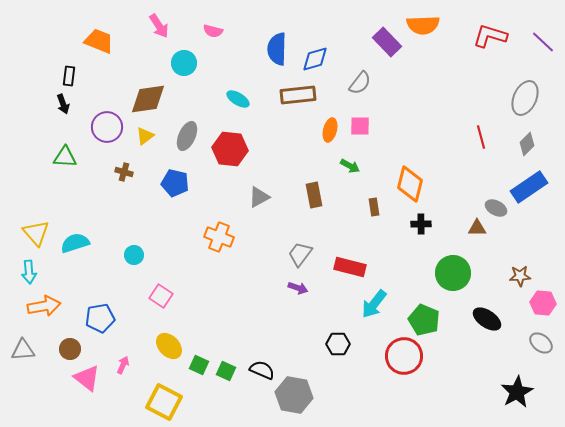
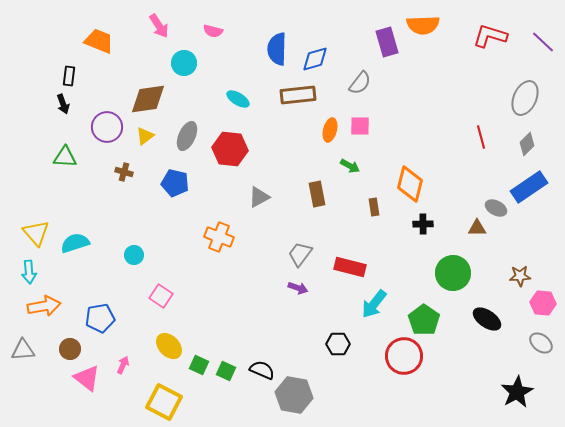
purple rectangle at (387, 42): rotated 28 degrees clockwise
brown rectangle at (314, 195): moved 3 px right, 1 px up
black cross at (421, 224): moved 2 px right
green pentagon at (424, 320): rotated 12 degrees clockwise
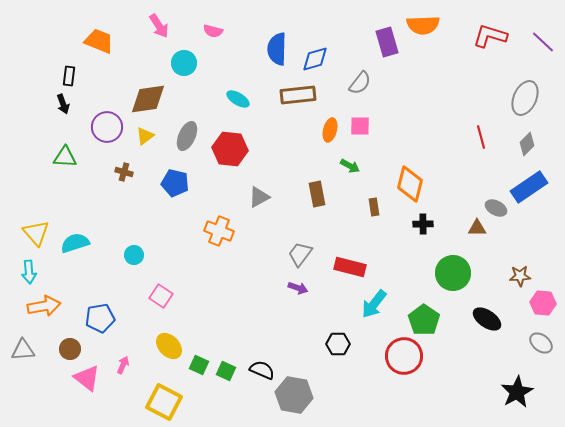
orange cross at (219, 237): moved 6 px up
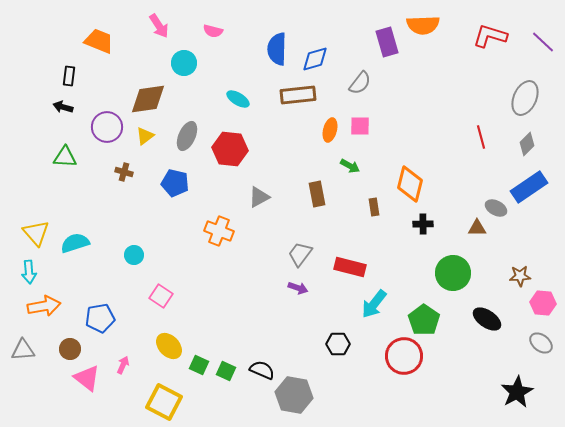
black arrow at (63, 104): moved 3 px down; rotated 126 degrees clockwise
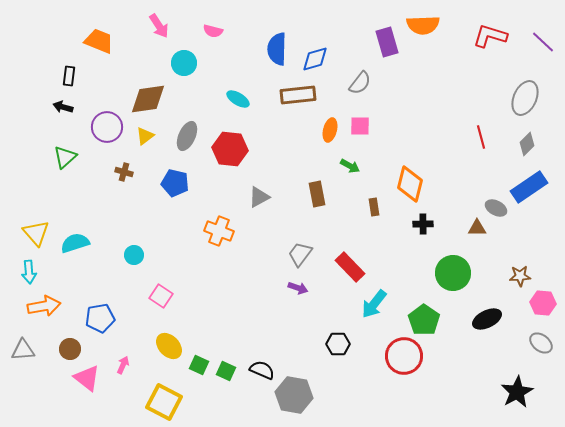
green triangle at (65, 157): rotated 45 degrees counterclockwise
red rectangle at (350, 267): rotated 32 degrees clockwise
black ellipse at (487, 319): rotated 60 degrees counterclockwise
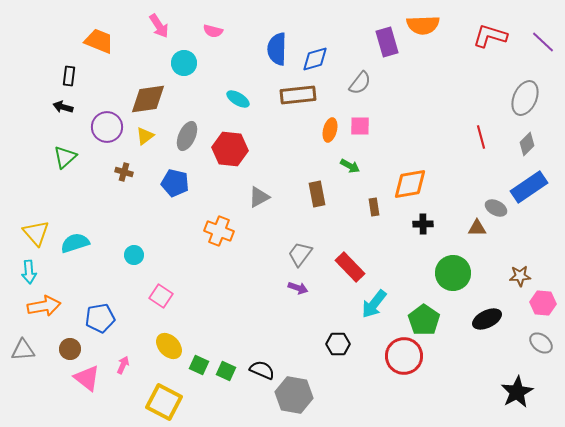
orange diamond at (410, 184): rotated 66 degrees clockwise
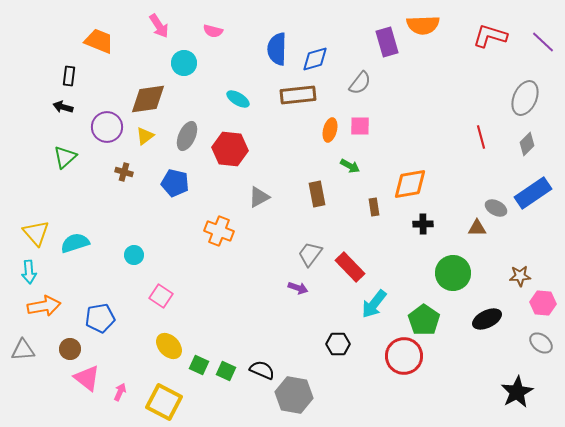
blue rectangle at (529, 187): moved 4 px right, 6 px down
gray trapezoid at (300, 254): moved 10 px right
pink arrow at (123, 365): moved 3 px left, 27 px down
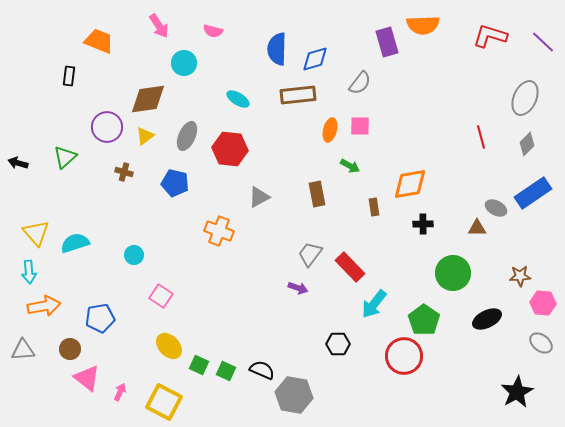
black arrow at (63, 107): moved 45 px left, 56 px down
